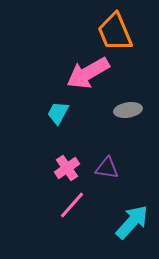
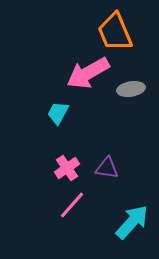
gray ellipse: moved 3 px right, 21 px up
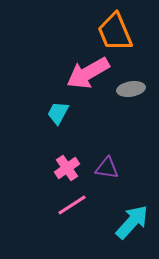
pink line: rotated 16 degrees clockwise
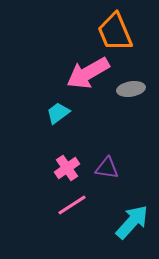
cyan trapezoid: rotated 25 degrees clockwise
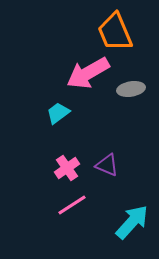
purple triangle: moved 3 px up; rotated 15 degrees clockwise
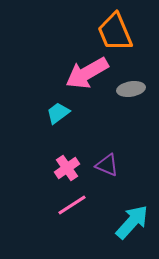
pink arrow: moved 1 px left
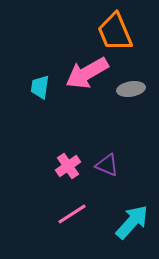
cyan trapezoid: moved 18 px left, 26 px up; rotated 45 degrees counterclockwise
pink cross: moved 1 px right, 2 px up
pink line: moved 9 px down
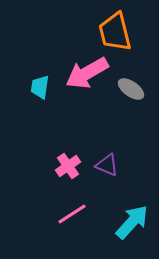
orange trapezoid: rotated 9 degrees clockwise
gray ellipse: rotated 44 degrees clockwise
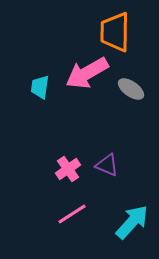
orange trapezoid: rotated 15 degrees clockwise
pink cross: moved 3 px down
